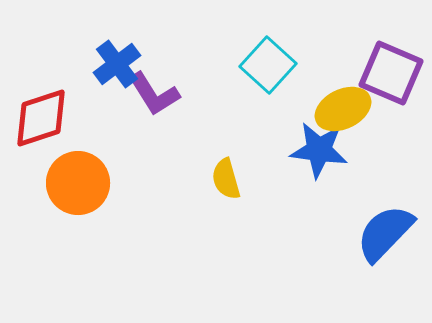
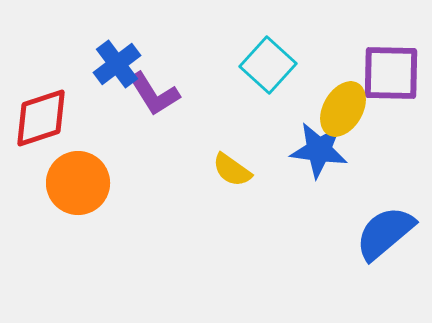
purple square: rotated 22 degrees counterclockwise
yellow ellipse: rotated 34 degrees counterclockwise
yellow semicircle: moved 6 px right, 9 px up; rotated 39 degrees counterclockwise
blue semicircle: rotated 6 degrees clockwise
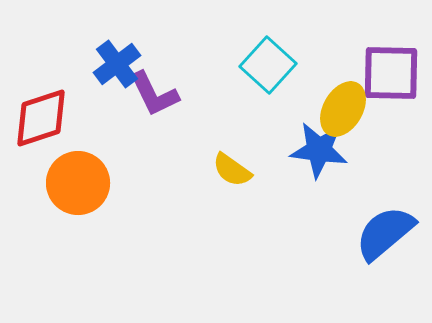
purple L-shape: rotated 6 degrees clockwise
